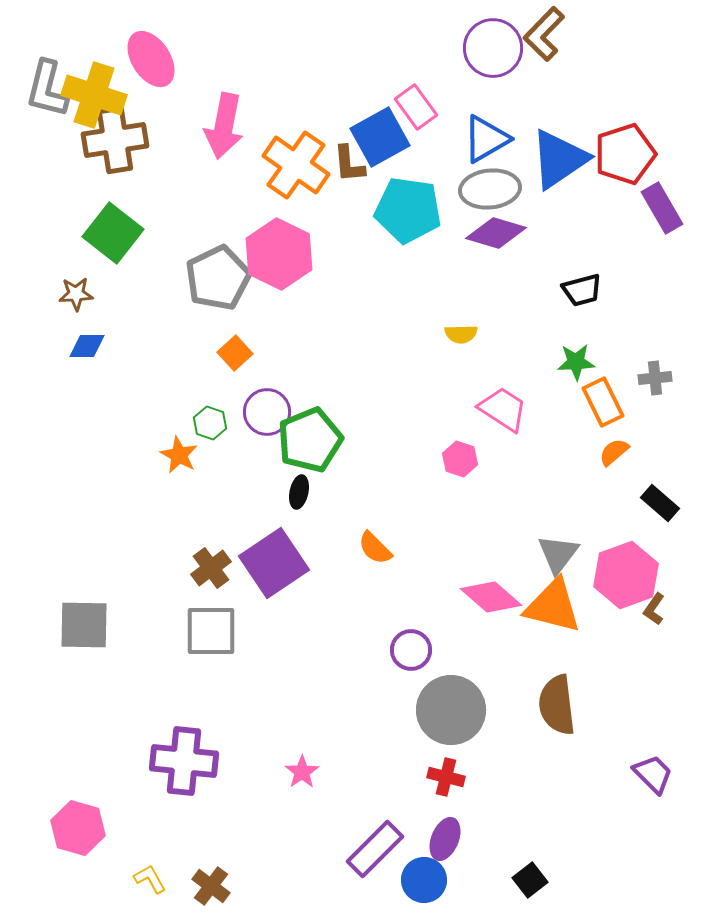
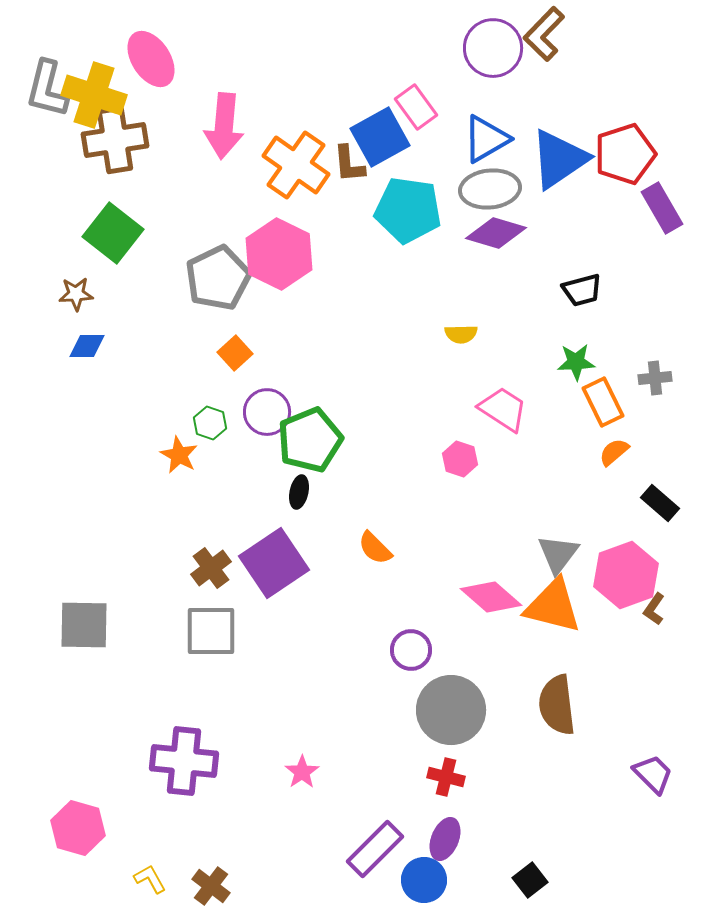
pink arrow at (224, 126): rotated 6 degrees counterclockwise
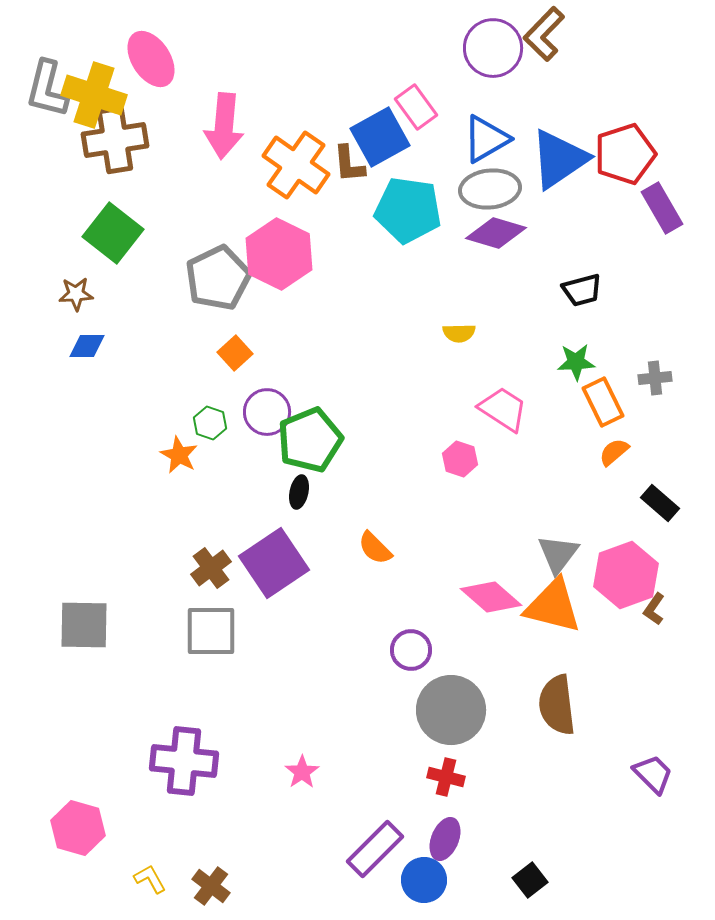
yellow semicircle at (461, 334): moved 2 px left, 1 px up
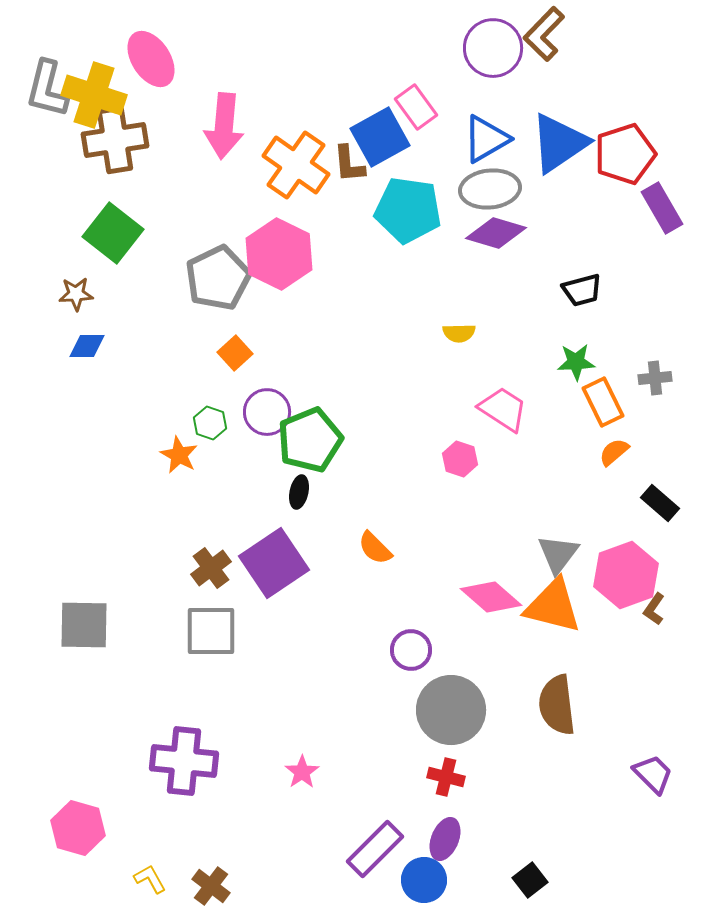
blue triangle at (559, 159): moved 16 px up
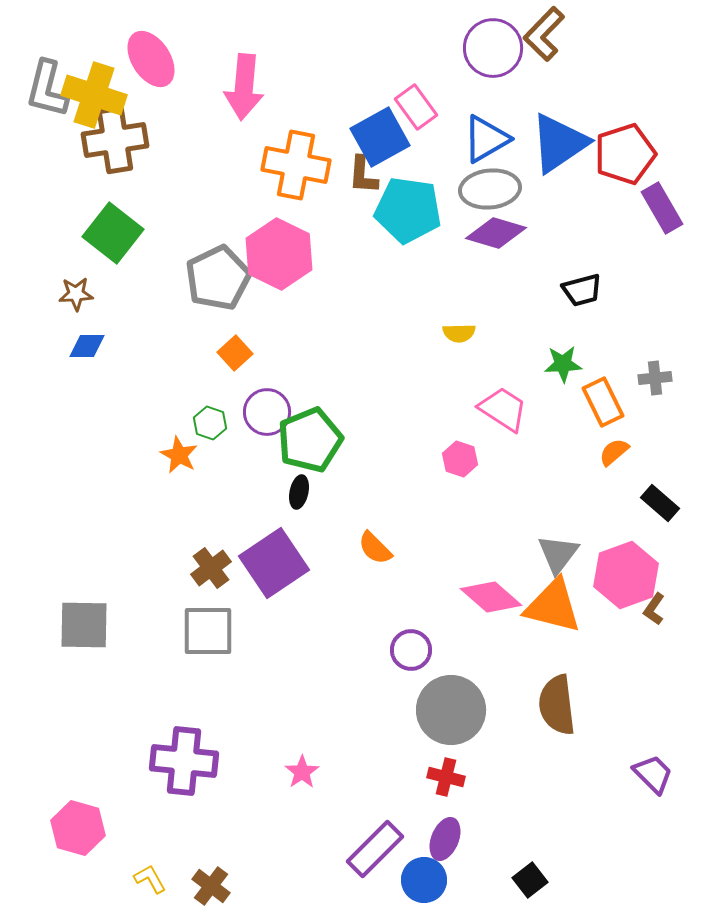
pink arrow at (224, 126): moved 20 px right, 39 px up
brown L-shape at (349, 164): moved 14 px right, 11 px down; rotated 9 degrees clockwise
orange cross at (296, 165): rotated 24 degrees counterclockwise
green star at (576, 362): moved 13 px left, 2 px down
gray square at (211, 631): moved 3 px left
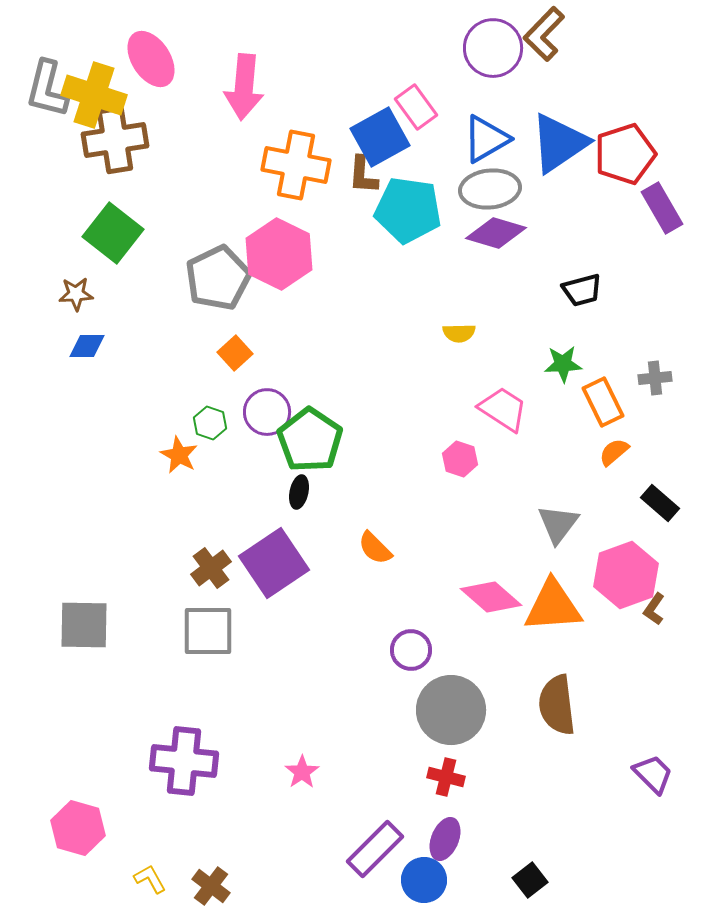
green pentagon at (310, 440): rotated 16 degrees counterclockwise
gray triangle at (558, 554): moved 30 px up
orange triangle at (553, 606): rotated 18 degrees counterclockwise
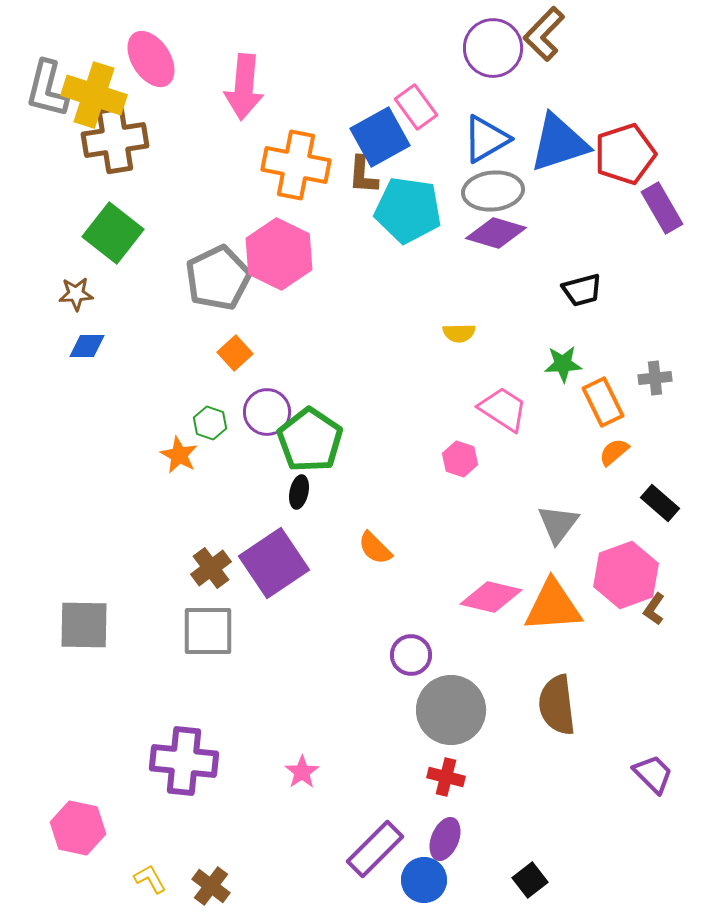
blue triangle at (559, 143): rotated 16 degrees clockwise
gray ellipse at (490, 189): moved 3 px right, 2 px down
pink diamond at (491, 597): rotated 28 degrees counterclockwise
purple circle at (411, 650): moved 5 px down
pink hexagon at (78, 828): rotated 4 degrees counterclockwise
